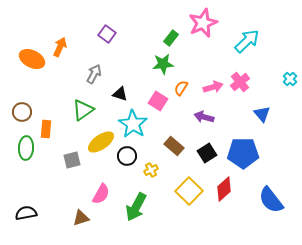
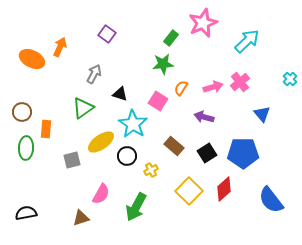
green triangle: moved 2 px up
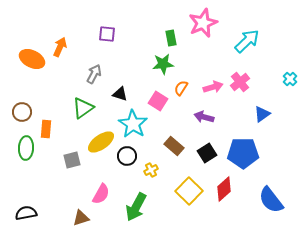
purple square: rotated 30 degrees counterclockwise
green rectangle: rotated 49 degrees counterclockwise
blue triangle: rotated 36 degrees clockwise
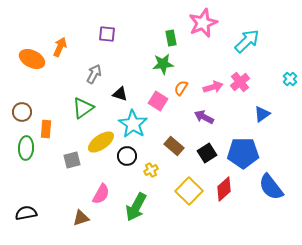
purple arrow: rotated 12 degrees clockwise
blue semicircle: moved 13 px up
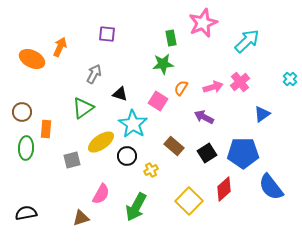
yellow square: moved 10 px down
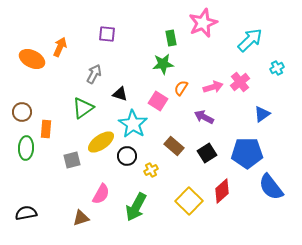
cyan arrow: moved 3 px right, 1 px up
cyan cross: moved 13 px left, 11 px up; rotated 16 degrees clockwise
blue pentagon: moved 4 px right
red diamond: moved 2 px left, 2 px down
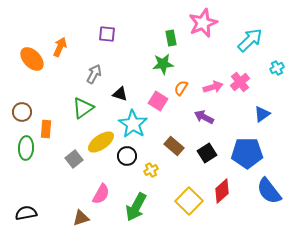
orange ellipse: rotated 20 degrees clockwise
gray square: moved 2 px right, 1 px up; rotated 24 degrees counterclockwise
blue semicircle: moved 2 px left, 4 px down
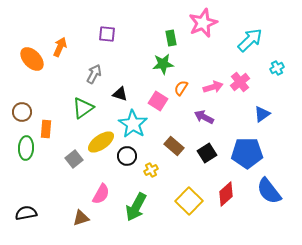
red diamond: moved 4 px right, 3 px down
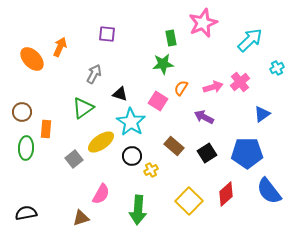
cyan star: moved 2 px left, 2 px up
black circle: moved 5 px right
green arrow: moved 2 px right, 3 px down; rotated 24 degrees counterclockwise
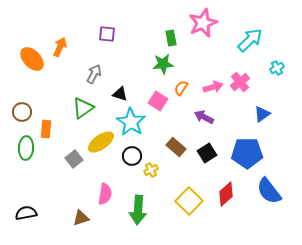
brown rectangle: moved 2 px right, 1 px down
pink semicircle: moved 4 px right; rotated 20 degrees counterclockwise
